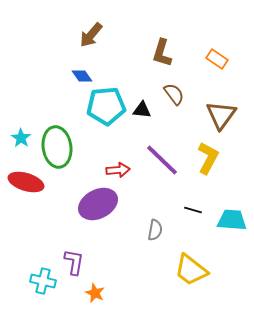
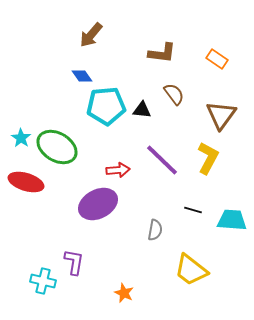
brown L-shape: rotated 100 degrees counterclockwise
green ellipse: rotated 51 degrees counterclockwise
orange star: moved 29 px right
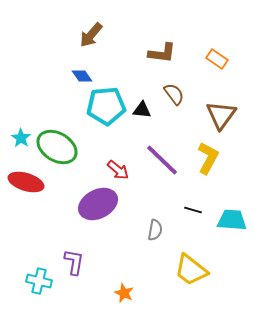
red arrow: rotated 45 degrees clockwise
cyan cross: moved 4 px left
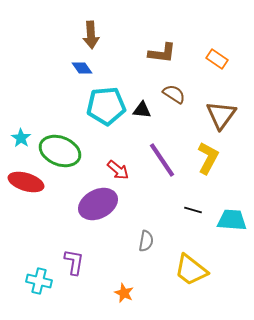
brown arrow: rotated 44 degrees counterclockwise
blue diamond: moved 8 px up
brown semicircle: rotated 20 degrees counterclockwise
green ellipse: moved 3 px right, 4 px down; rotated 9 degrees counterclockwise
purple line: rotated 12 degrees clockwise
gray semicircle: moved 9 px left, 11 px down
